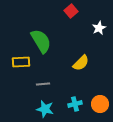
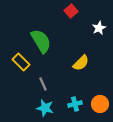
yellow rectangle: rotated 48 degrees clockwise
gray line: rotated 72 degrees clockwise
cyan star: moved 1 px up
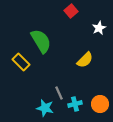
yellow semicircle: moved 4 px right, 3 px up
gray line: moved 16 px right, 9 px down
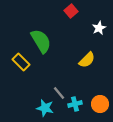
yellow semicircle: moved 2 px right
gray line: rotated 16 degrees counterclockwise
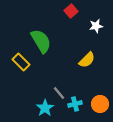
white star: moved 3 px left, 2 px up; rotated 16 degrees clockwise
cyan star: rotated 24 degrees clockwise
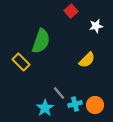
green semicircle: rotated 50 degrees clockwise
orange circle: moved 5 px left, 1 px down
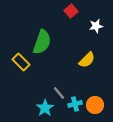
green semicircle: moved 1 px right, 1 px down
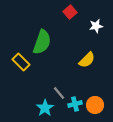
red square: moved 1 px left, 1 px down
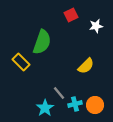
red square: moved 1 px right, 3 px down; rotated 16 degrees clockwise
yellow semicircle: moved 1 px left, 6 px down
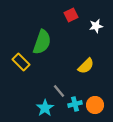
gray line: moved 2 px up
